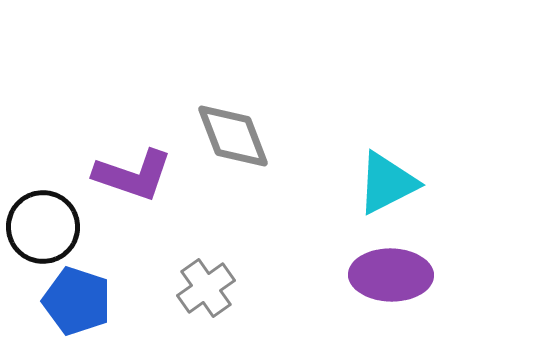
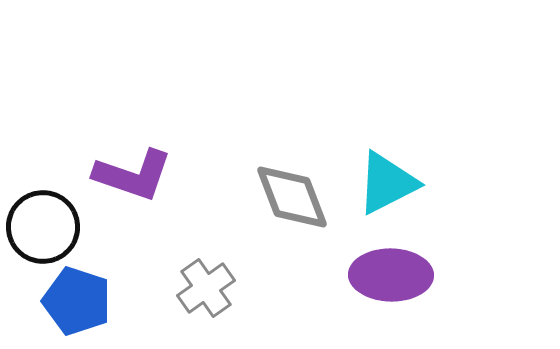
gray diamond: moved 59 px right, 61 px down
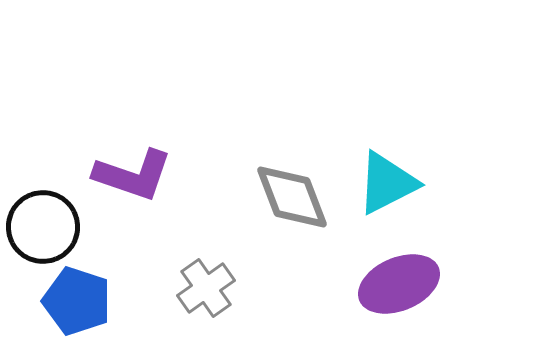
purple ellipse: moved 8 px right, 9 px down; rotated 24 degrees counterclockwise
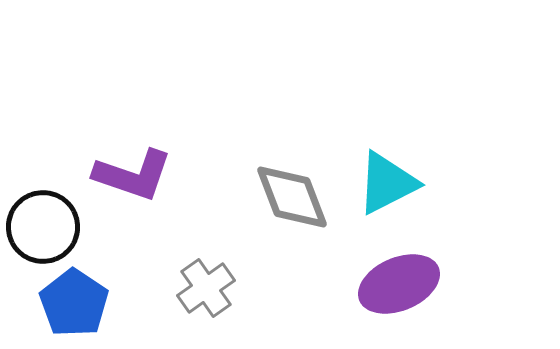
blue pentagon: moved 3 px left, 2 px down; rotated 16 degrees clockwise
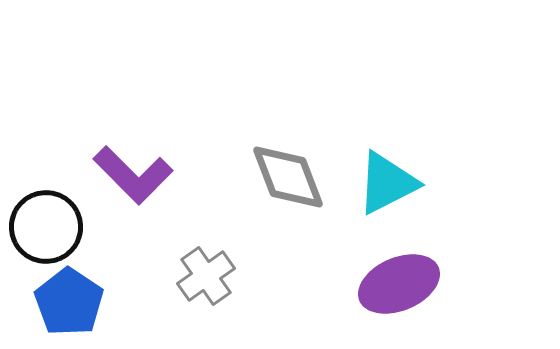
purple L-shape: rotated 26 degrees clockwise
gray diamond: moved 4 px left, 20 px up
black circle: moved 3 px right
gray cross: moved 12 px up
blue pentagon: moved 5 px left, 1 px up
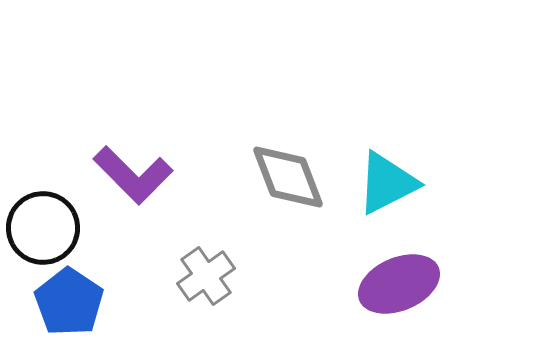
black circle: moved 3 px left, 1 px down
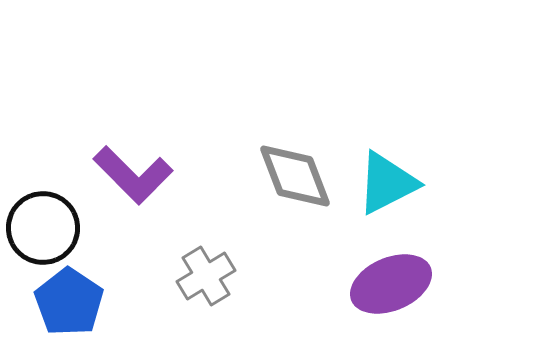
gray diamond: moved 7 px right, 1 px up
gray cross: rotated 4 degrees clockwise
purple ellipse: moved 8 px left
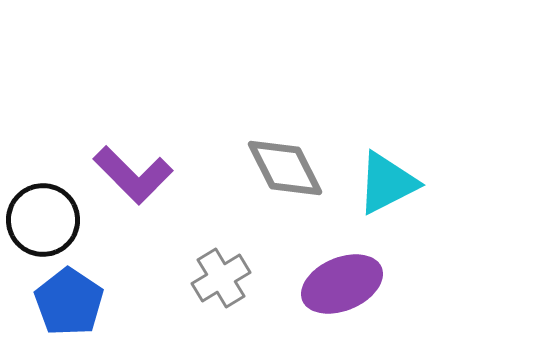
gray diamond: moved 10 px left, 8 px up; rotated 6 degrees counterclockwise
black circle: moved 8 px up
gray cross: moved 15 px right, 2 px down
purple ellipse: moved 49 px left
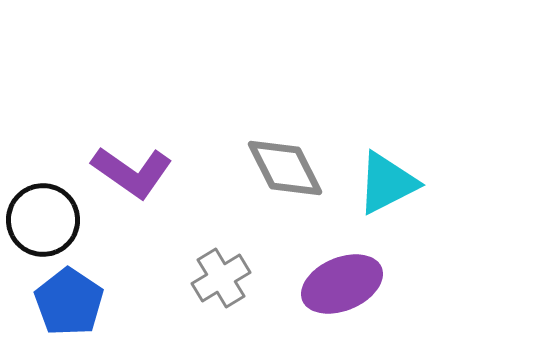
purple L-shape: moved 1 px left, 3 px up; rotated 10 degrees counterclockwise
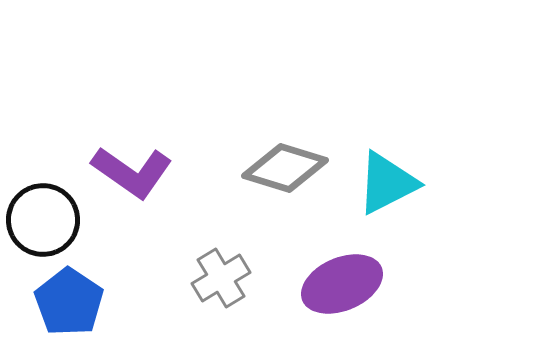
gray diamond: rotated 46 degrees counterclockwise
